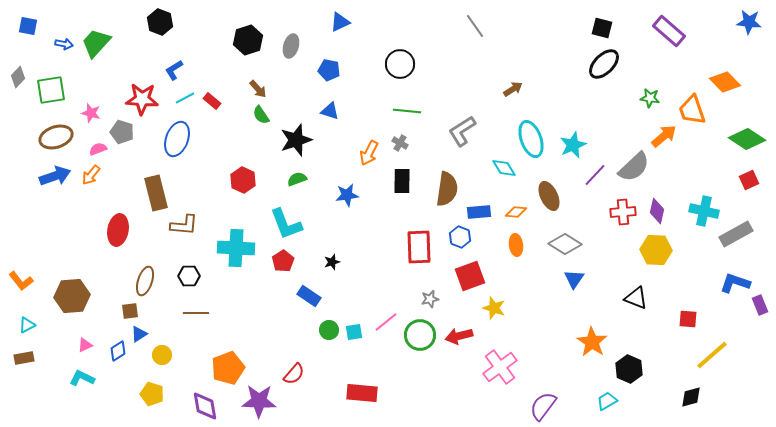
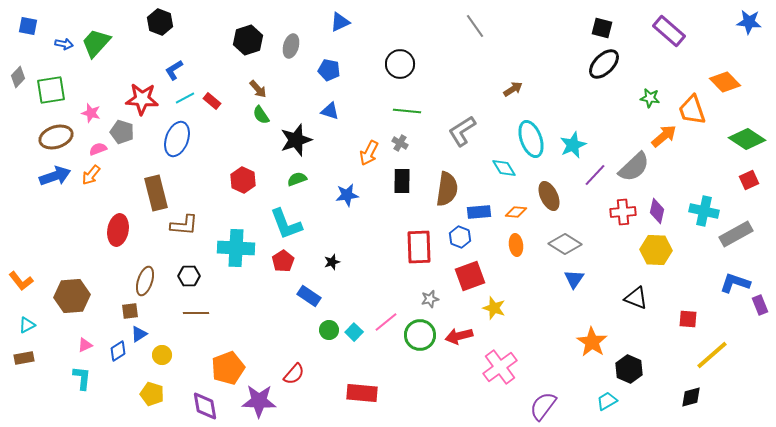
cyan square at (354, 332): rotated 36 degrees counterclockwise
cyan L-shape at (82, 378): rotated 70 degrees clockwise
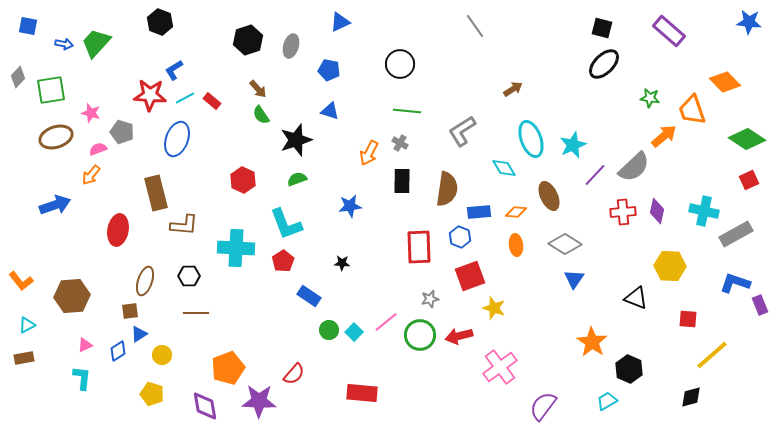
red star at (142, 99): moved 8 px right, 4 px up
blue arrow at (55, 176): moved 29 px down
blue star at (347, 195): moved 3 px right, 11 px down
yellow hexagon at (656, 250): moved 14 px right, 16 px down
black star at (332, 262): moved 10 px right, 1 px down; rotated 21 degrees clockwise
